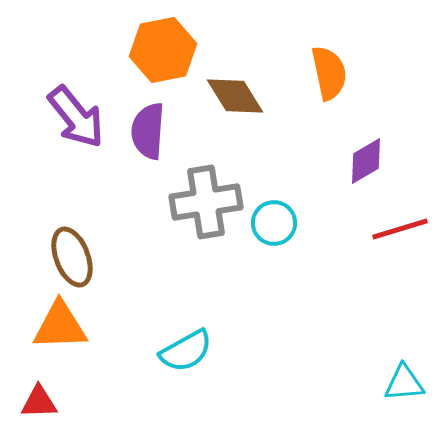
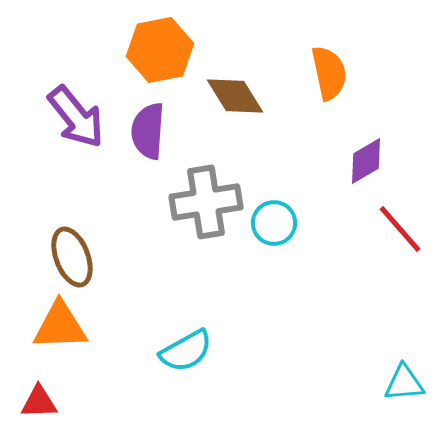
orange hexagon: moved 3 px left
red line: rotated 66 degrees clockwise
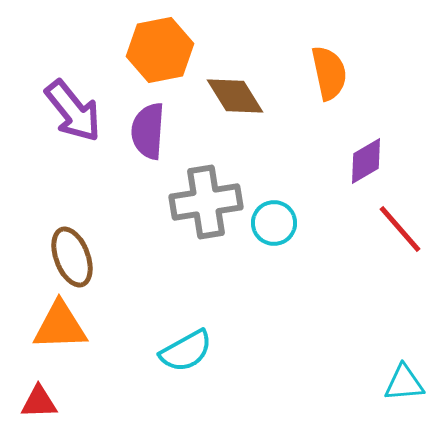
purple arrow: moved 3 px left, 6 px up
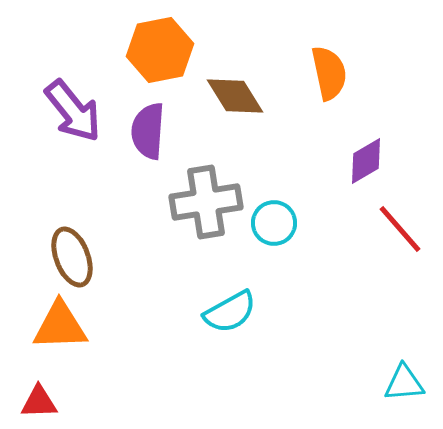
cyan semicircle: moved 44 px right, 39 px up
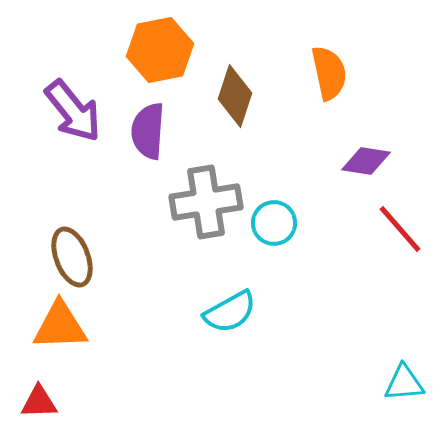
brown diamond: rotated 50 degrees clockwise
purple diamond: rotated 39 degrees clockwise
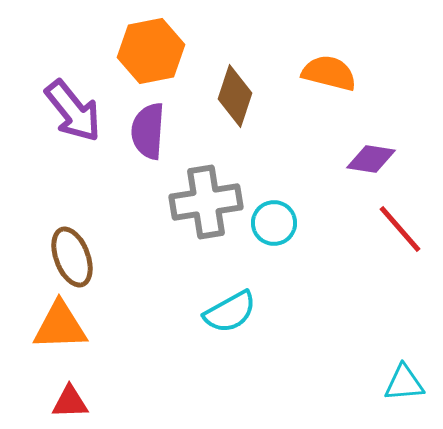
orange hexagon: moved 9 px left, 1 px down
orange semicircle: rotated 64 degrees counterclockwise
purple diamond: moved 5 px right, 2 px up
red triangle: moved 31 px right
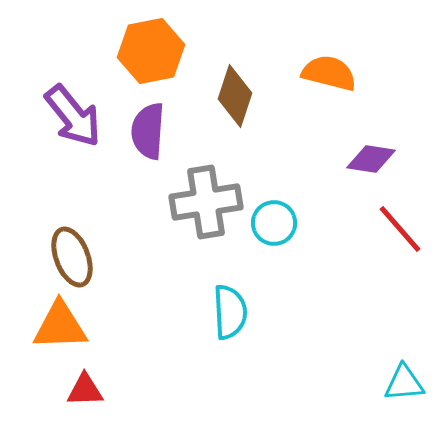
purple arrow: moved 5 px down
cyan semicircle: rotated 64 degrees counterclockwise
red triangle: moved 15 px right, 12 px up
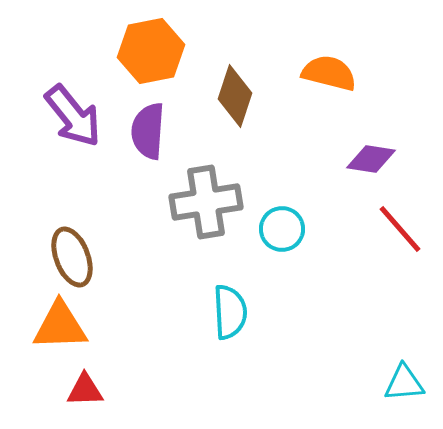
cyan circle: moved 8 px right, 6 px down
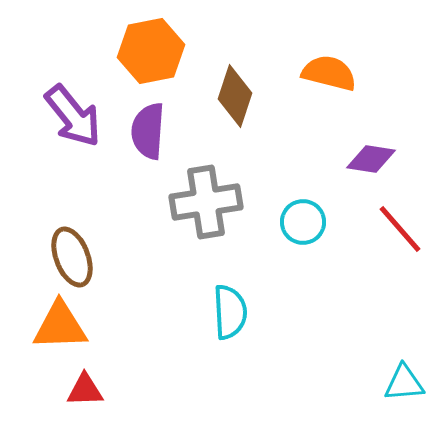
cyan circle: moved 21 px right, 7 px up
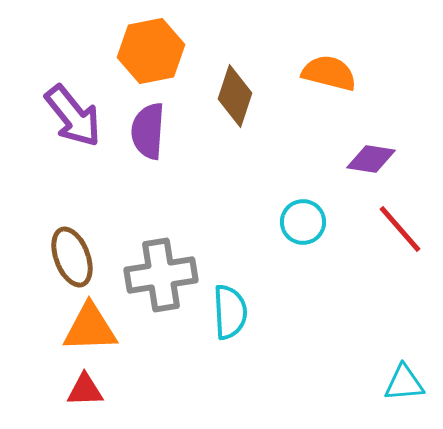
gray cross: moved 45 px left, 73 px down
orange triangle: moved 30 px right, 2 px down
